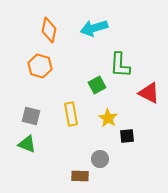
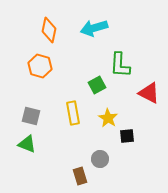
yellow rectangle: moved 2 px right, 1 px up
brown rectangle: rotated 72 degrees clockwise
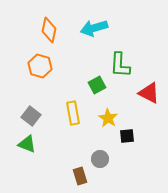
gray square: rotated 24 degrees clockwise
